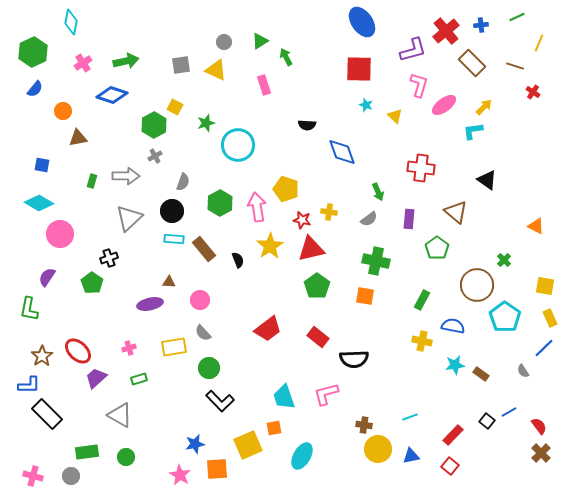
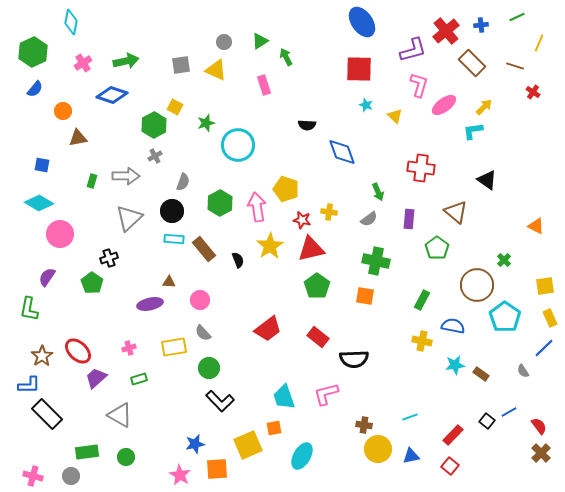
yellow square at (545, 286): rotated 18 degrees counterclockwise
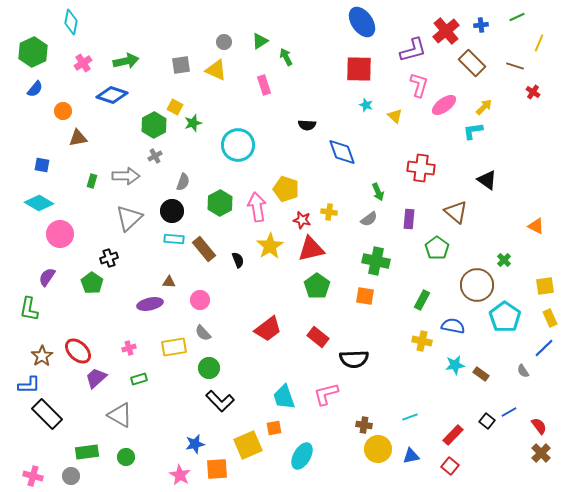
green star at (206, 123): moved 13 px left
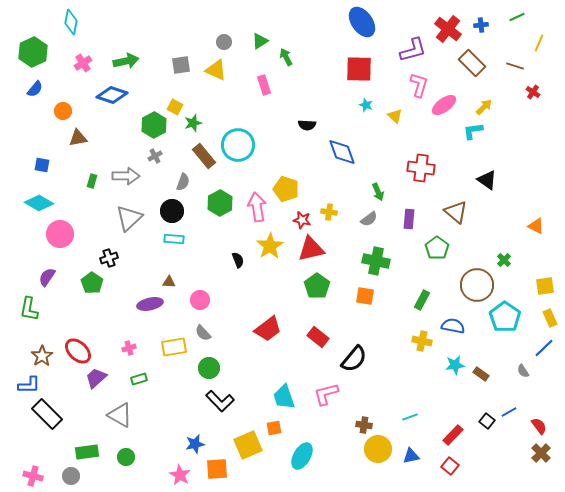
red cross at (446, 31): moved 2 px right, 2 px up; rotated 12 degrees counterclockwise
brown rectangle at (204, 249): moved 93 px up
black semicircle at (354, 359): rotated 48 degrees counterclockwise
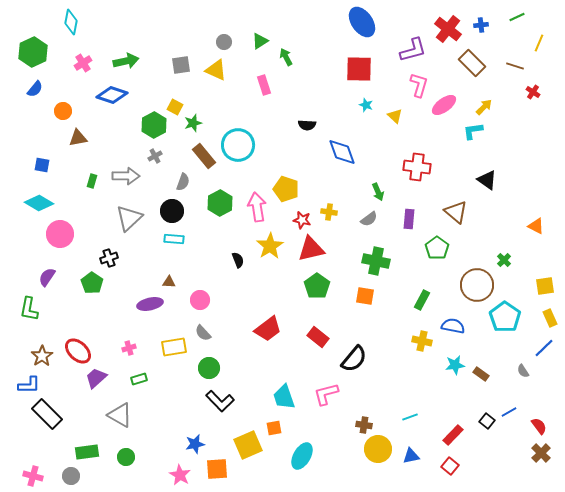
red cross at (421, 168): moved 4 px left, 1 px up
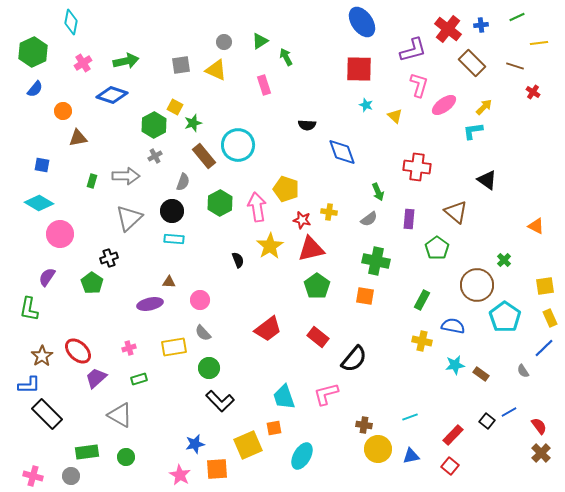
yellow line at (539, 43): rotated 60 degrees clockwise
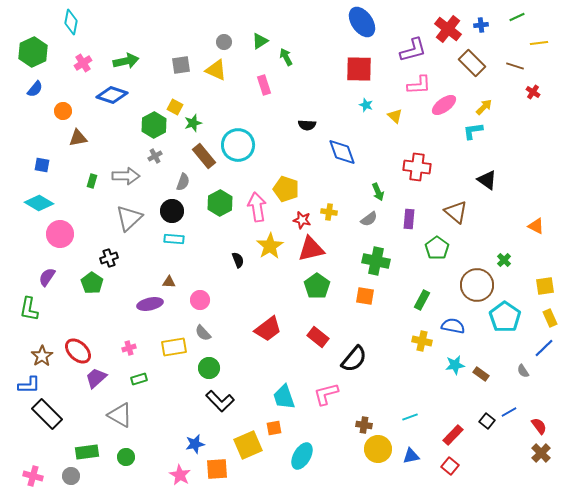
pink L-shape at (419, 85): rotated 70 degrees clockwise
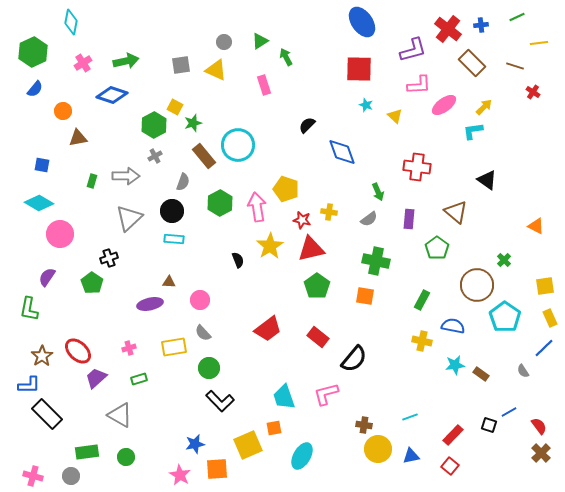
black semicircle at (307, 125): rotated 132 degrees clockwise
black square at (487, 421): moved 2 px right, 4 px down; rotated 21 degrees counterclockwise
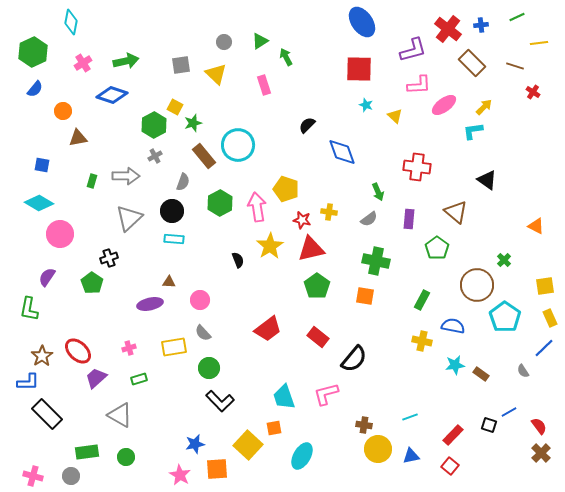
yellow triangle at (216, 70): moved 4 px down; rotated 20 degrees clockwise
blue L-shape at (29, 385): moved 1 px left, 3 px up
yellow square at (248, 445): rotated 24 degrees counterclockwise
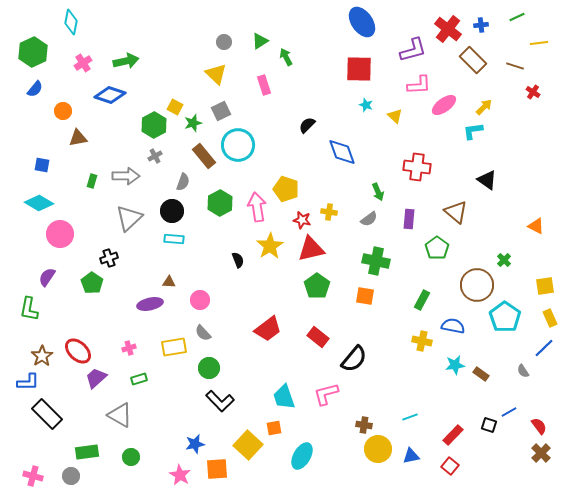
brown rectangle at (472, 63): moved 1 px right, 3 px up
gray square at (181, 65): moved 40 px right, 46 px down; rotated 18 degrees counterclockwise
blue diamond at (112, 95): moved 2 px left
green circle at (126, 457): moved 5 px right
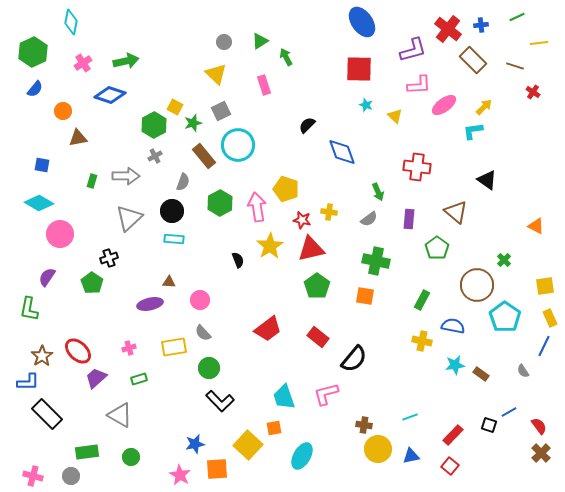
blue line at (544, 348): moved 2 px up; rotated 20 degrees counterclockwise
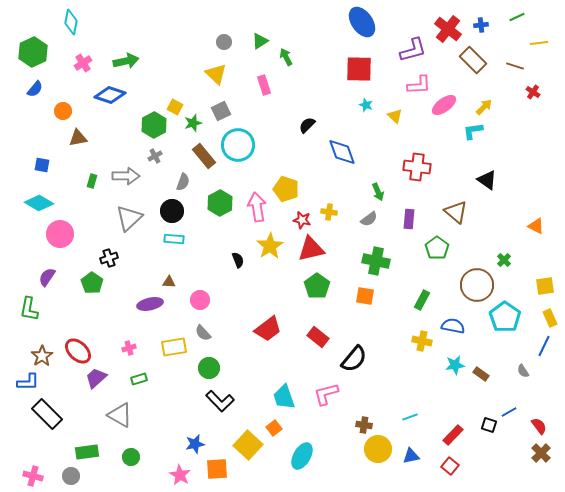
orange square at (274, 428): rotated 28 degrees counterclockwise
